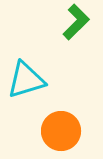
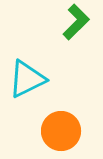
cyan triangle: moved 1 px right, 1 px up; rotated 9 degrees counterclockwise
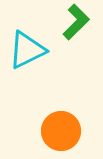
cyan triangle: moved 29 px up
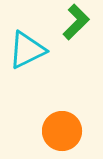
orange circle: moved 1 px right
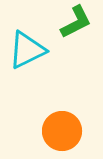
green L-shape: rotated 18 degrees clockwise
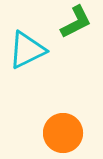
orange circle: moved 1 px right, 2 px down
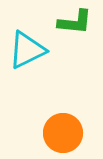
green L-shape: moved 1 px left; rotated 33 degrees clockwise
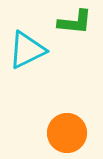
orange circle: moved 4 px right
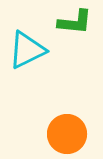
orange circle: moved 1 px down
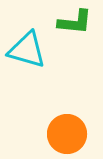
cyan triangle: rotated 42 degrees clockwise
